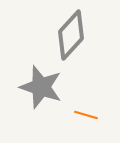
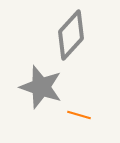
orange line: moved 7 px left
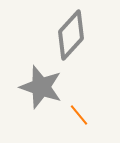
orange line: rotated 35 degrees clockwise
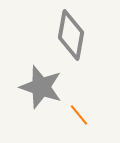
gray diamond: rotated 33 degrees counterclockwise
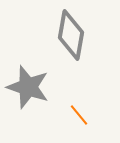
gray star: moved 13 px left
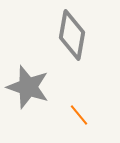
gray diamond: moved 1 px right
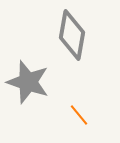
gray star: moved 5 px up
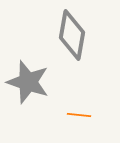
orange line: rotated 45 degrees counterclockwise
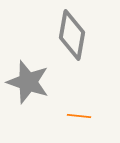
orange line: moved 1 px down
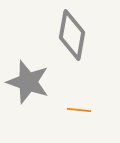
orange line: moved 6 px up
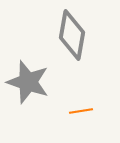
orange line: moved 2 px right, 1 px down; rotated 15 degrees counterclockwise
